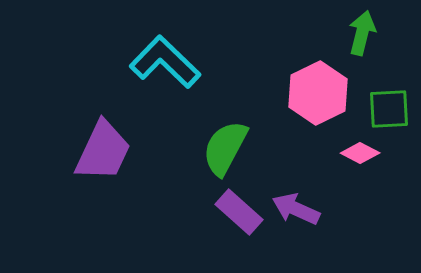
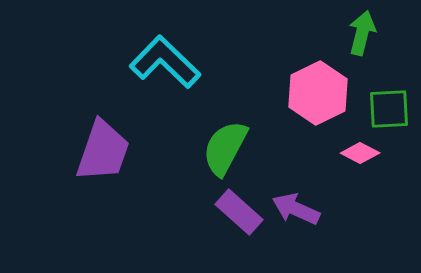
purple trapezoid: rotated 6 degrees counterclockwise
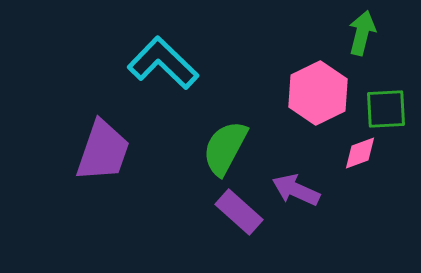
cyan L-shape: moved 2 px left, 1 px down
green square: moved 3 px left
pink diamond: rotated 48 degrees counterclockwise
purple arrow: moved 19 px up
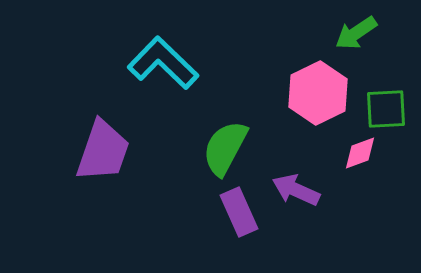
green arrow: moved 6 px left; rotated 138 degrees counterclockwise
purple rectangle: rotated 24 degrees clockwise
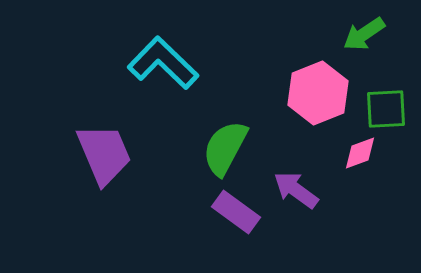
green arrow: moved 8 px right, 1 px down
pink hexagon: rotated 4 degrees clockwise
purple trapezoid: moved 1 px right, 3 px down; rotated 42 degrees counterclockwise
purple arrow: rotated 12 degrees clockwise
purple rectangle: moved 3 px left; rotated 30 degrees counterclockwise
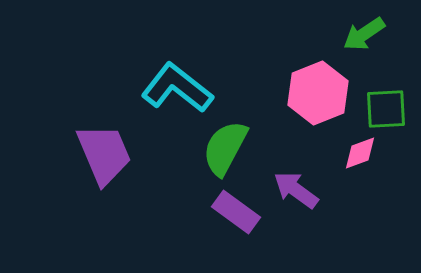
cyan L-shape: moved 14 px right, 25 px down; rotated 6 degrees counterclockwise
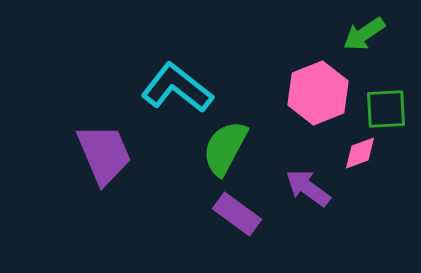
purple arrow: moved 12 px right, 2 px up
purple rectangle: moved 1 px right, 2 px down
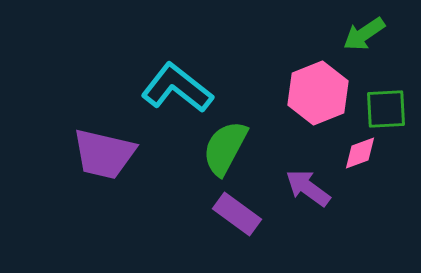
purple trapezoid: rotated 126 degrees clockwise
